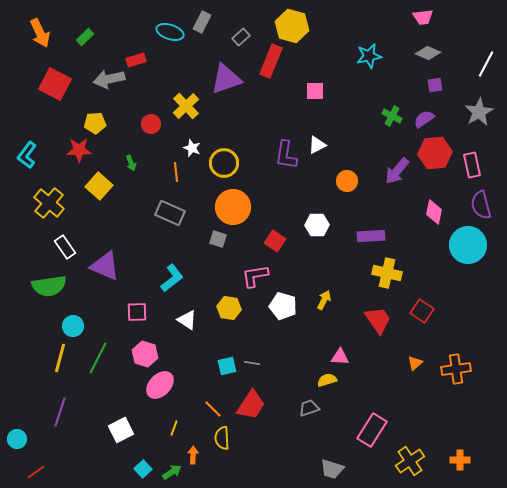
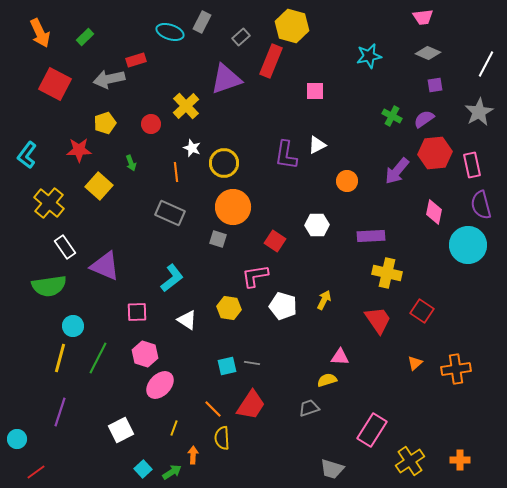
yellow pentagon at (95, 123): moved 10 px right; rotated 15 degrees counterclockwise
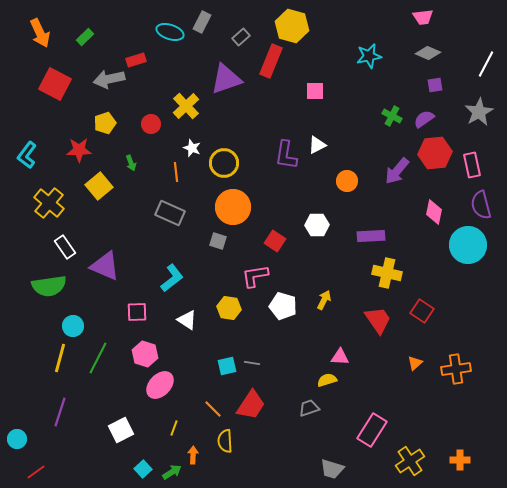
yellow square at (99, 186): rotated 8 degrees clockwise
gray square at (218, 239): moved 2 px down
yellow semicircle at (222, 438): moved 3 px right, 3 px down
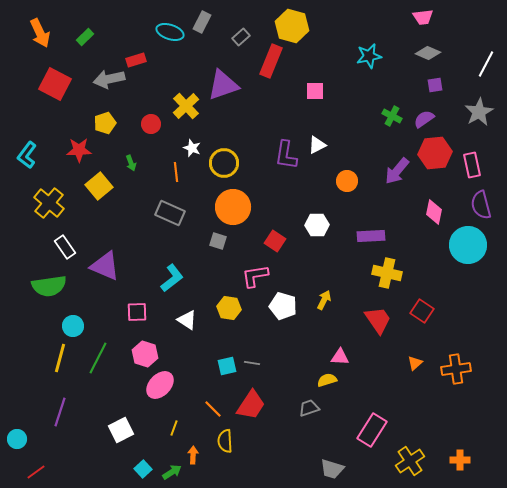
purple triangle at (226, 79): moved 3 px left, 6 px down
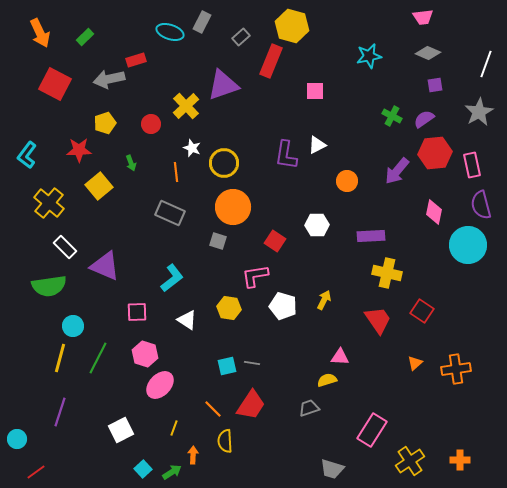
white line at (486, 64): rotated 8 degrees counterclockwise
white rectangle at (65, 247): rotated 10 degrees counterclockwise
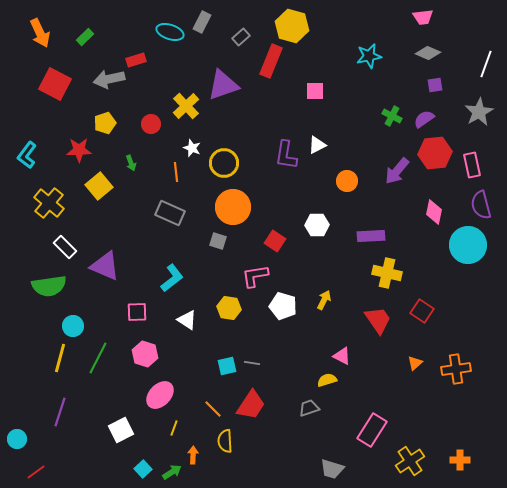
pink triangle at (340, 357): moved 2 px right, 1 px up; rotated 24 degrees clockwise
pink ellipse at (160, 385): moved 10 px down
